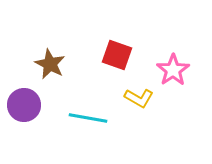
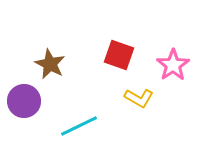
red square: moved 2 px right
pink star: moved 5 px up
purple circle: moved 4 px up
cyan line: moved 9 px left, 8 px down; rotated 36 degrees counterclockwise
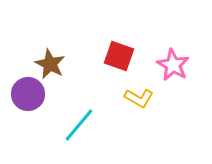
red square: moved 1 px down
pink star: rotated 8 degrees counterclockwise
purple circle: moved 4 px right, 7 px up
cyan line: moved 1 px up; rotated 24 degrees counterclockwise
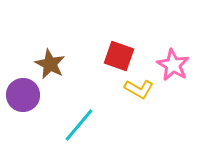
purple circle: moved 5 px left, 1 px down
yellow L-shape: moved 9 px up
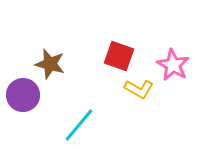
brown star: rotated 12 degrees counterclockwise
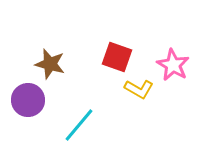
red square: moved 2 px left, 1 px down
purple circle: moved 5 px right, 5 px down
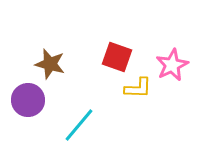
pink star: moved 1 px left; rotated 16 degrees clockwise
yellow L-shape: moved 1 px left, 1 px up; rotated 28 degrees counterclockwise
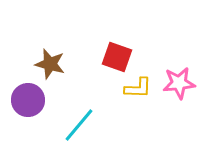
pink star: moved 7 px right, 18 px down; rotated 20 degrees clockwise
